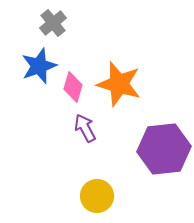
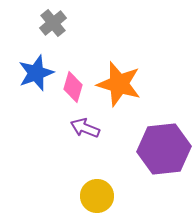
blue star: moved 3 px left, 7 px down
purple arrow: rotated 40 degrees counterclockwise
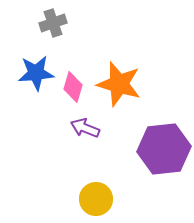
gray cross: rotated 20 degrees clockwise
blue star: rotated 15 degrees clockwise
yellow circle: moved 1 px left, 3 px down
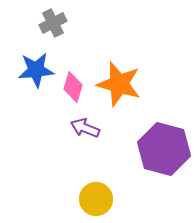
gray cross: rotated 8 degrees counterclockwise
blue star: moved 3 px up
purple hexagon: rotated 21 degrees clockwise
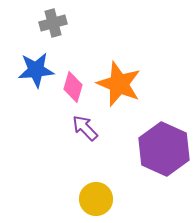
gray cross: rotated 12 degrees clockwise
orange star: rotated 6 degrees clockwise
purple arrow: rotated 24 degrees clockwise
purple hexagon: rotated 9 degrees clockwise
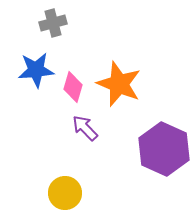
yellow circle: moved 31 px left, 6 px up
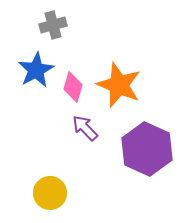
gray cross: moved 2 px down
blue star: rotated 24 degrees counterclockwise
orange star: moved 1 px down
purple hexagon: moved 17 px left
yellow circle: moved 15 px left
